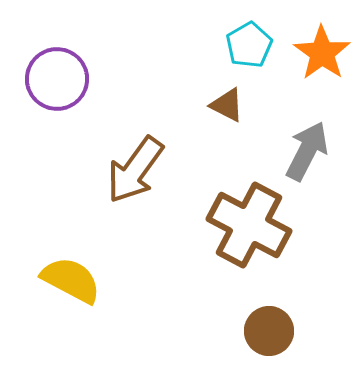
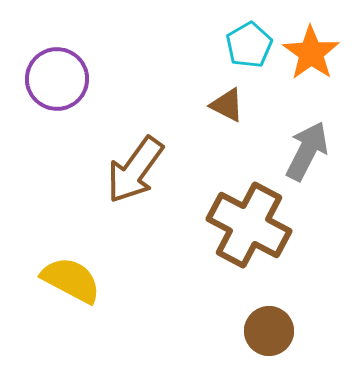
orange star: moved 11 px left
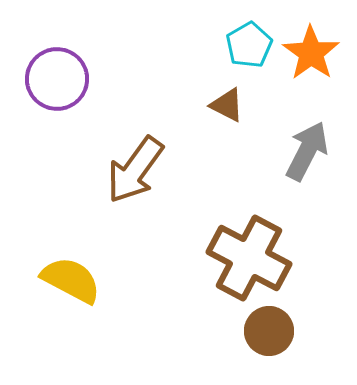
brown cross: moved 33 px down
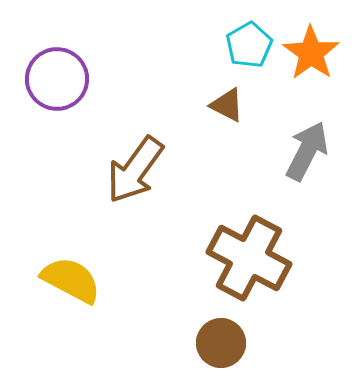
brown circle: moved 48 px left, 12 px down
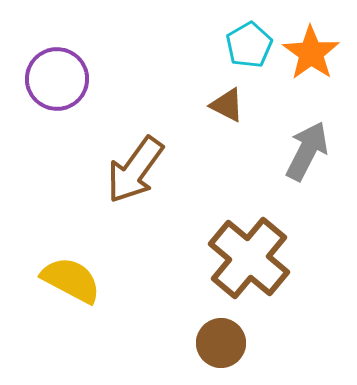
brown cross: rotated 12 degrees clockwise
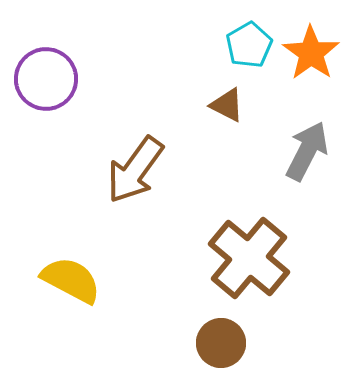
purple circle: moved 11 px left
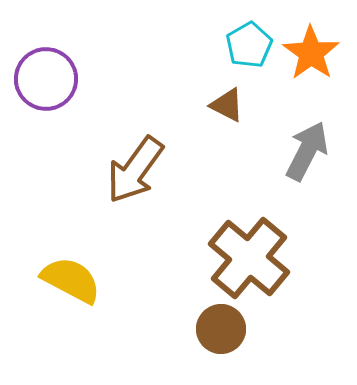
brown circle: moved 14 px up
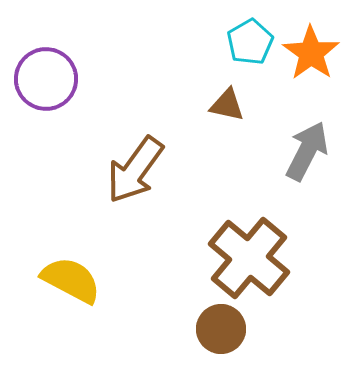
cyan pentagon: moved 1 px right, 3 px up
brown triangle: rotated 15 degrees counterclockwise
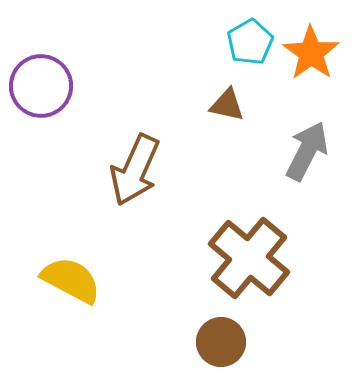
purple circle: moved 5 px left, 7 px down
brown arrow: rotated 12 degrees counterclockwise
brown circle: moved 13 px down
